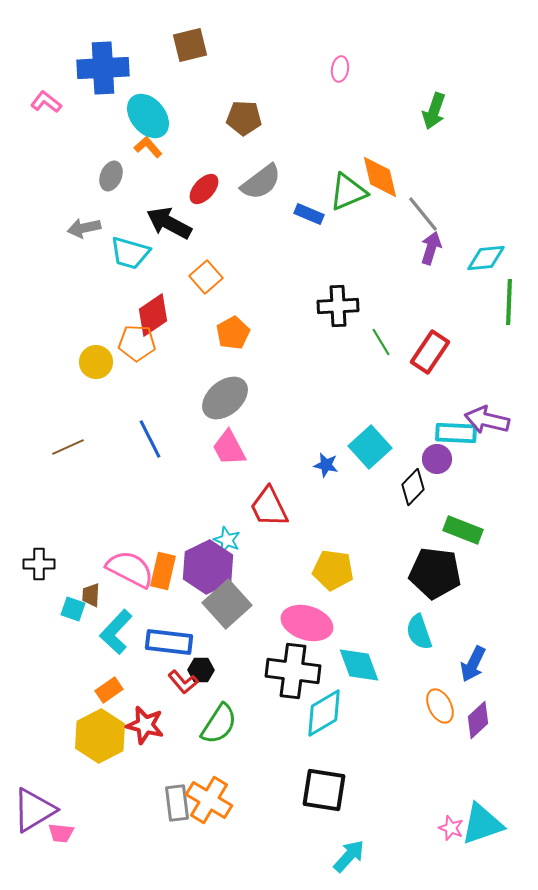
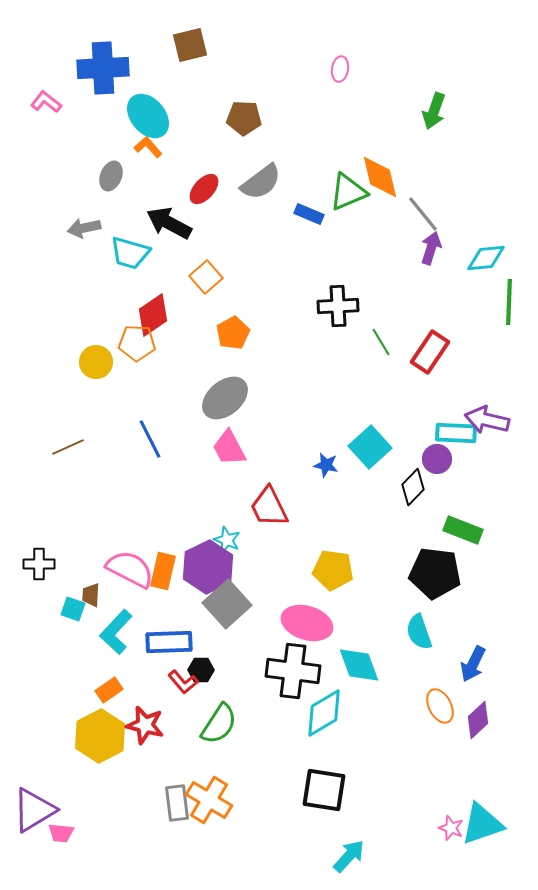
blue rectangle at (169, 642): rotated 9 degrees counterclockwise
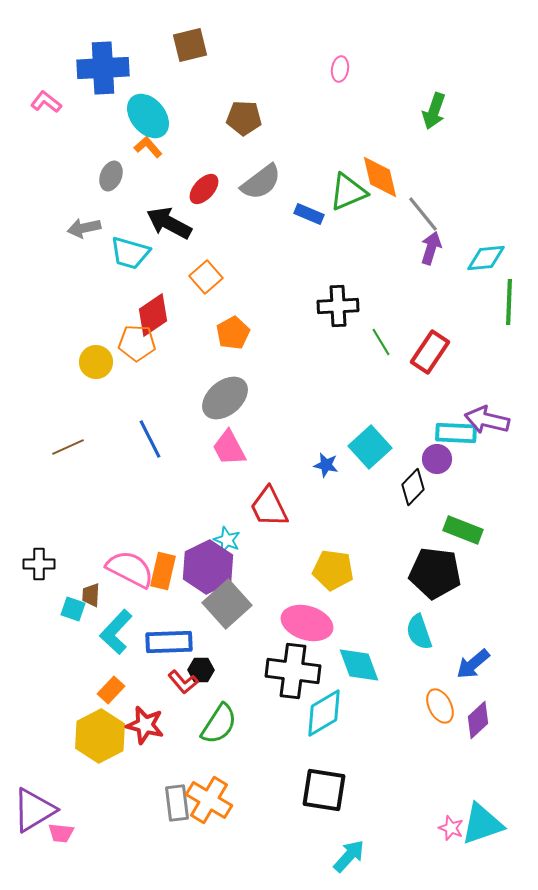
blue arrow at (473, 664): rotated 24 degrees clockwise
orange rectangle at (109, 690): moved 2 px right; rotated 12 degrees counterclockwise
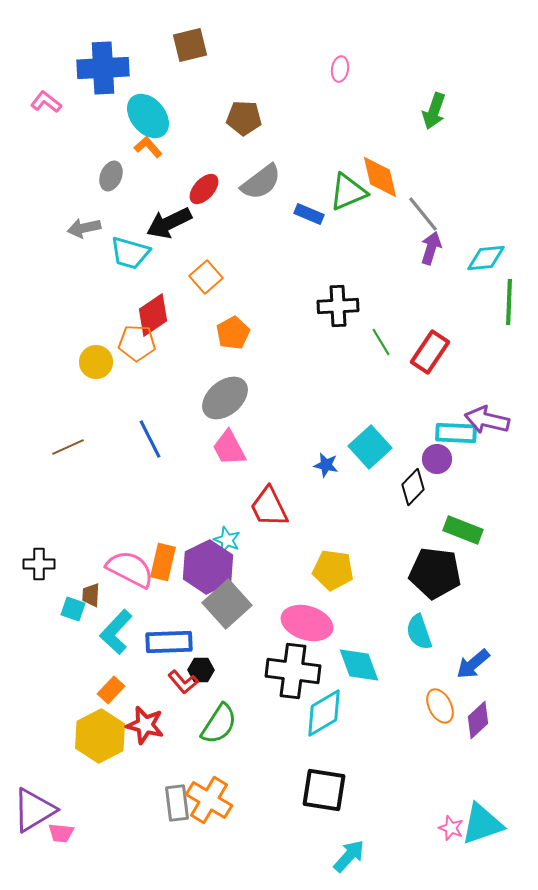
black arrow at (169, 223): rotated 54 degrees counterclockwise
orange rectangle at (163, 571): moved 9 px up
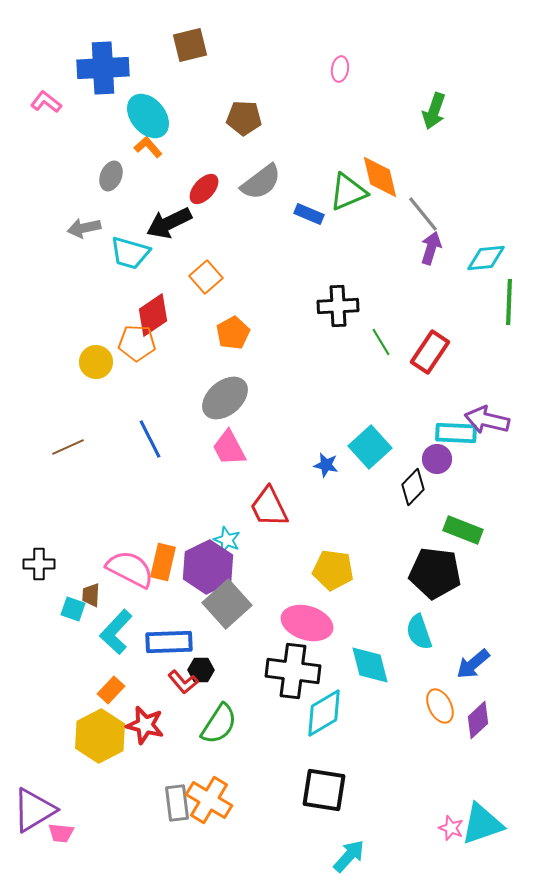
cyan diamond at (359, 665): moved 11 px right; rotated 6 degrees clockwise
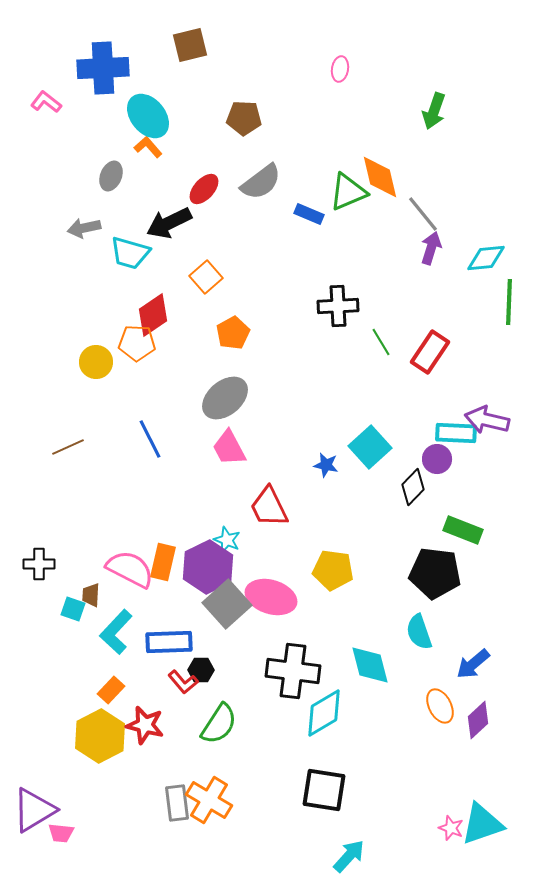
pink ellipse at (307, 623): moved 36 px left, 26 px up
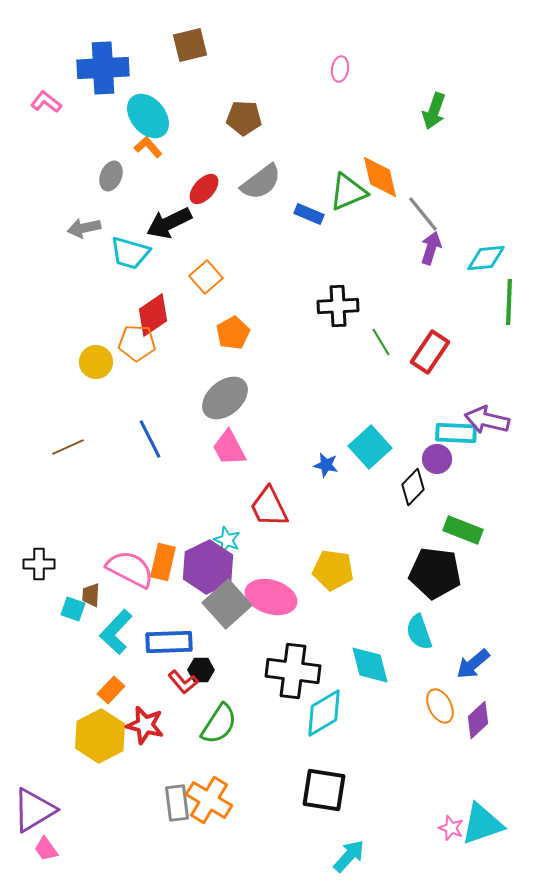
pink trapezoid at (61, 833): moved 15 px left, 16 px down; rotated 48 degrees clockwise
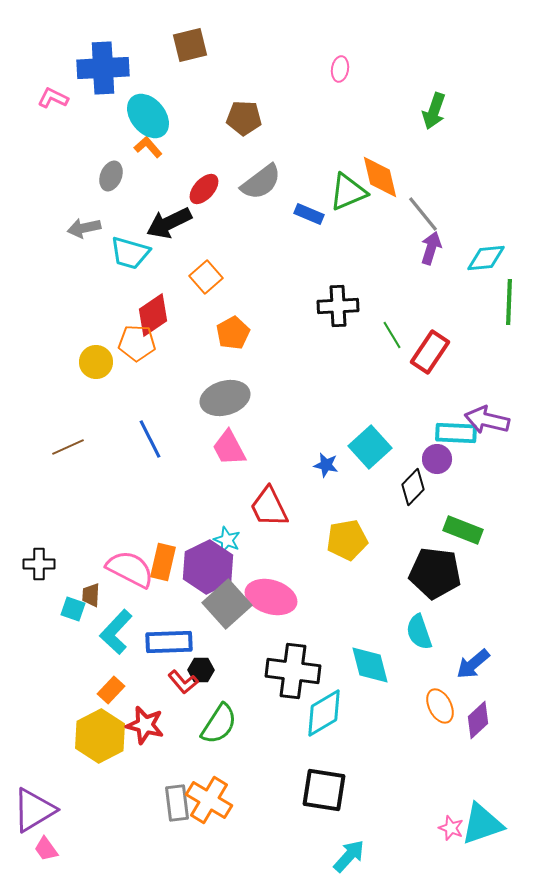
pink L-shape at (46, 102): moved 7 px right, 4 px up; rotated 12 degrees counterclockwise
green line at (381, 342): moved 11 px right, 7 px up
gray ellipse at (225, 398): rotated 24 degrees clockwise
yellow pentagon at (333, 570): moved 14 px right, 30 px up; rotated 18 degrees counterclockwise
